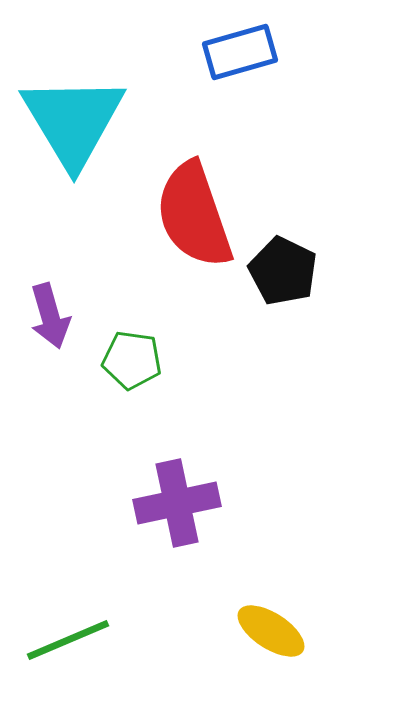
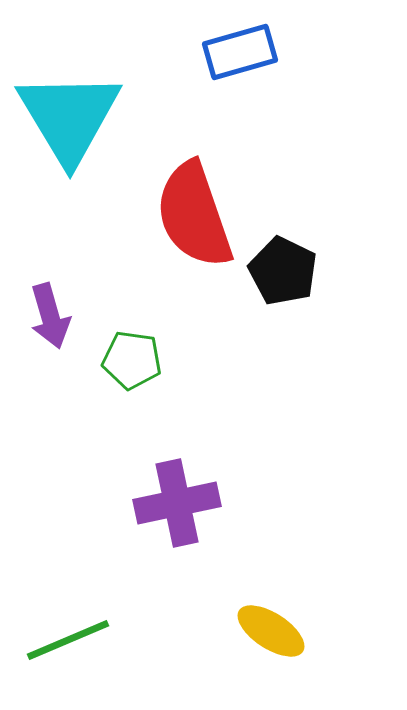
cyan triangle: moved 4 px left, 4 px up
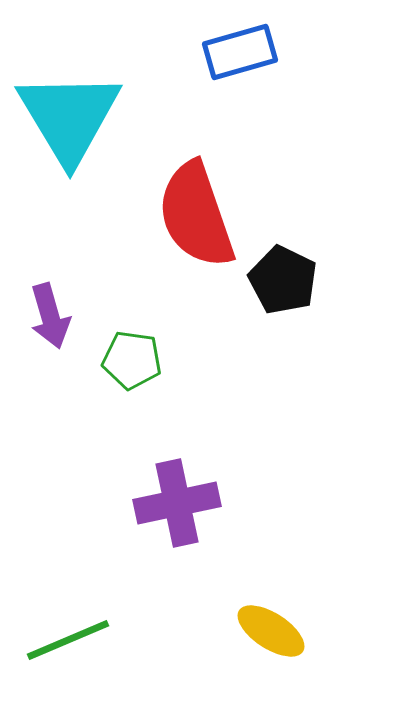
red semicircle: moved 2 px right
black pentagon: moved 9 px down
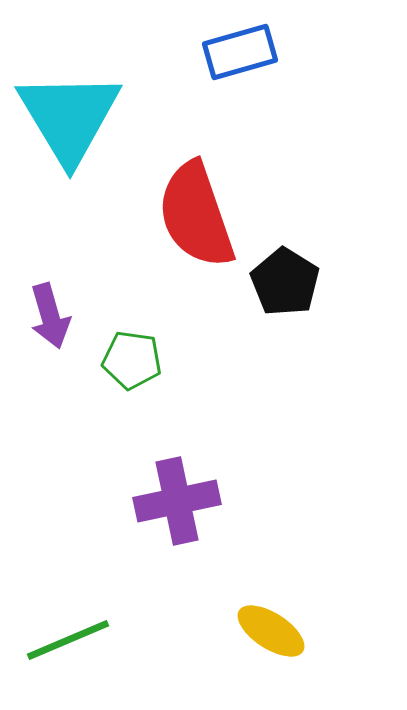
black pentagon: moved 2 px right, 2 px down; rotated 6 degrees clockwise
purple cross: moved 2 px up
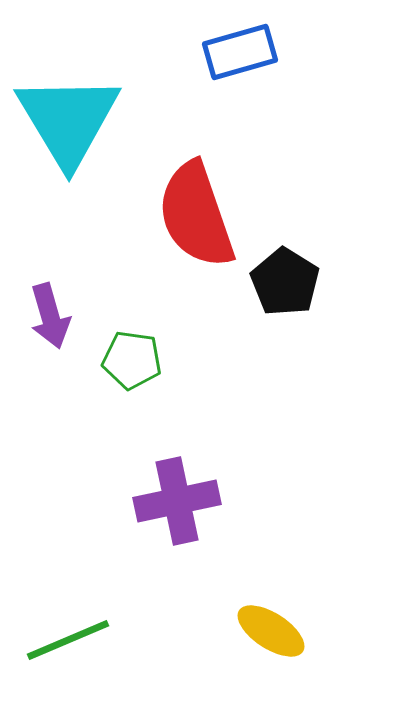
cyan triangle: moved 1 px left, 3 px down
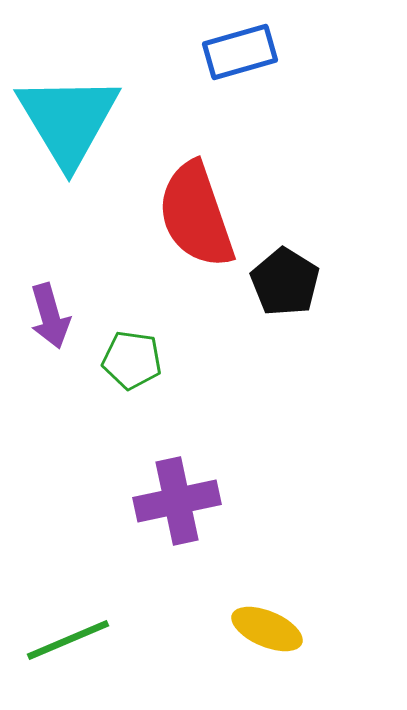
yellow ellipse: moved 4 px left, 2 px up; rotated 10 degrees counterclockwise
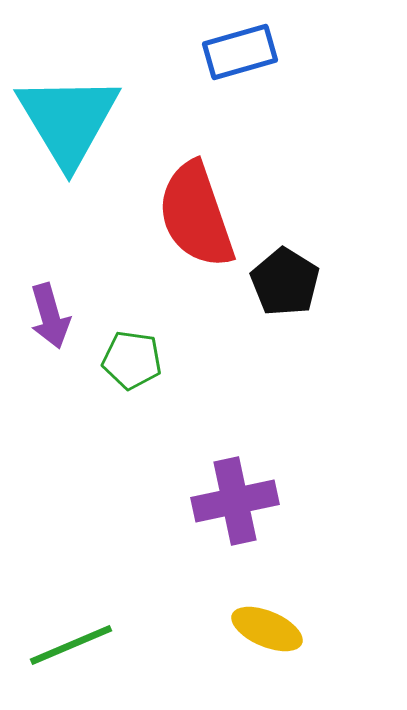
purple cross: moved 58 px right
green line: moved 3 px right, 5 px down
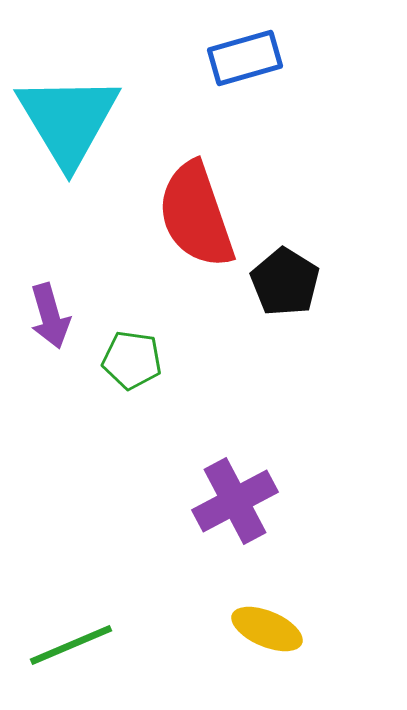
blue rectangle: moved 5 px right, 6 px down
purple cross: rotated 16 degrees counterclockwise
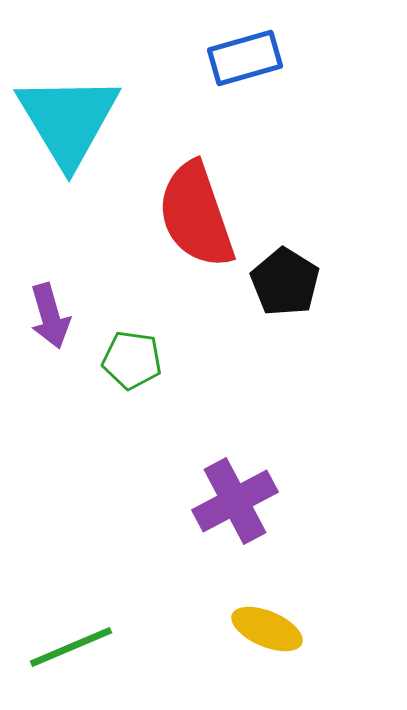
green line: moved 2 px down
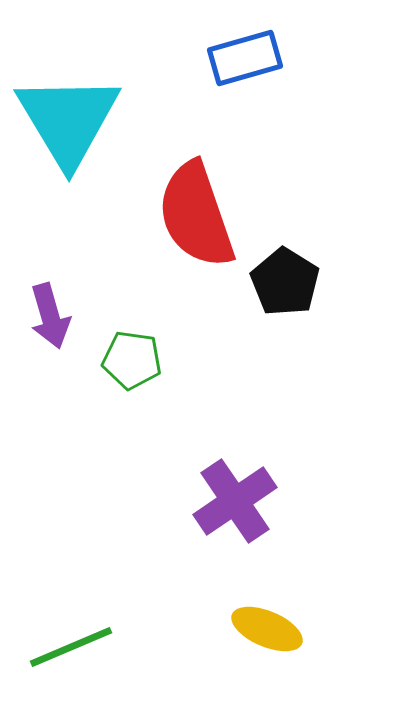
purple cross: rotated 6 degrees counterclockwise
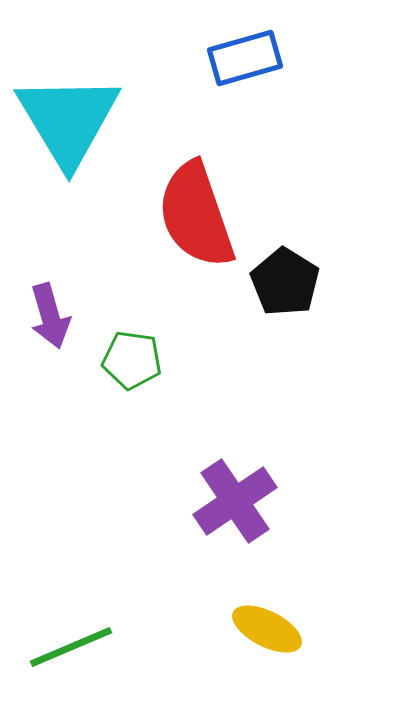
yellow ellipse: rotated 4 degrees clockwise
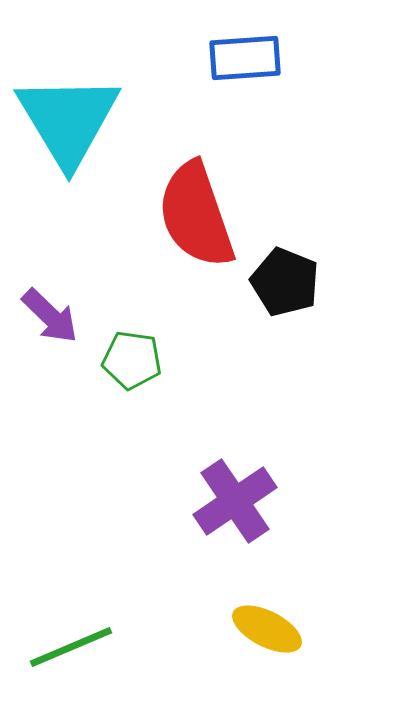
blue rectangle: rotated 12 degrees clockwise
black pentagon: rotated 10 degrees counterclockwise
purple arrow: rotated 30 degrees counterclockwise
